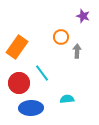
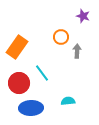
cyan semicircle: moved 1 px right, 2 px down
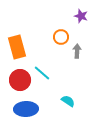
purple star: moved 2 px left
orange rectangle: rotated 50 degrees counterclockwise
cyan line: rotated 12 degrees counterclockwise
red circle: moved 1 px right, 3 px up
cyan semicircle: rotated 40 degrees clockwise
blue ellipse: moved 5 px left, 1 px down
